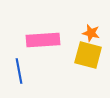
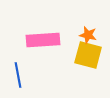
orange star: moved 3 px left, 2 px down
blue line: moved 1 px left, 4 px down
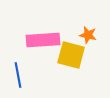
yellow square: moved 17 px left
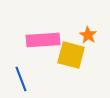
orange star: rotated 18 degrees clockwise
blue line: moved 3 px right, 4 px down; rotated 10 degrees counterclockwise
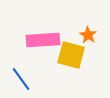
blue line: rotated 15 degrees counterclockwise
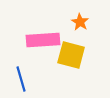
orange star: moved 8 px left, 13 px up
blue line: rotated 20 degrees clockwise
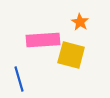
blue line: moved 2 px left
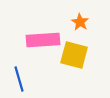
yellow square: moved 3 px right
